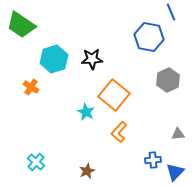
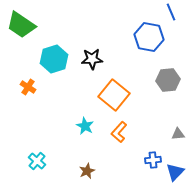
gray hexagon: rotated 20 degrees clockwise
orange cross: moved 3 px left
cyan star: moved 1 px left, 14 px down
cyan cross: moved 1 px right, 1 px up
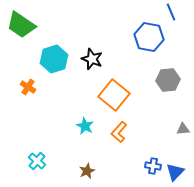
black star: rotated 25 degrees clockwise
gray triangle: moved 5 px right, 5 px up
blue cross: moved 6 px down; rotated 14 degrees clockwise
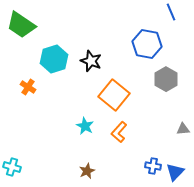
blue hexagon: moved 2 px left, 7 px down
black star: moved 1 px left, 2 px down
gray hexagon: moved 2 px left, 1 px up; rotated 25 degrees counterclockwise
cyan cross: moved 25 px left, 6 px down; rotated 24 degrees counterclockwise
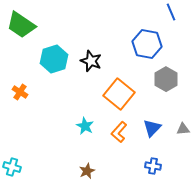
orange cross: moved 8 px left, 5 px down
orange square: moved 5 px right, 1 px up
blue triangle: moved 23 px left, 44 px up
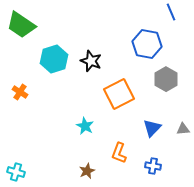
orange square: rotated 24 degrees clockwise
orange L-shape: moved 21 px down; rotated 20 degrees counterclockwise
cyan cross: moved 4 px right, 5 px down
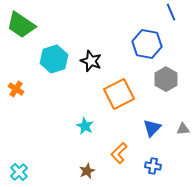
orange cross: moved 4 px left, 3 px up
orange L-shape: rotated 25 degrees clockwise
cyan cross: moved 3 px right; rotated 30 degrees clockwise
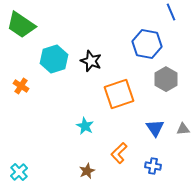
orange cross: moved 5 px right, 3 px up
orange square: rotated 8 degrees clockwise
blue triangle: moved 3 px right; rotated 18 degrees counterclockwise
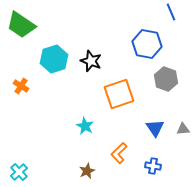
gray hexagon: rotated 10 degrees counterclockwise
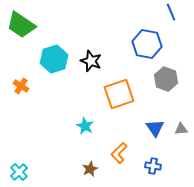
gray triangle: moved 2 px left
brown star: moved 3 px right, 2 px up
